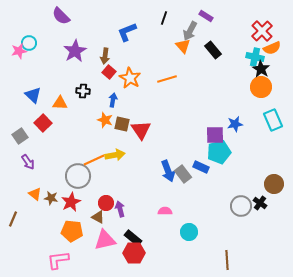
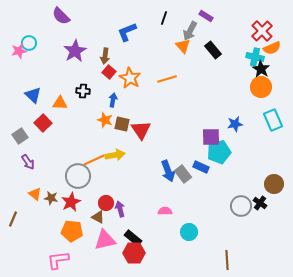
purple square at (215, 135): moved 4 px left, 2 px down
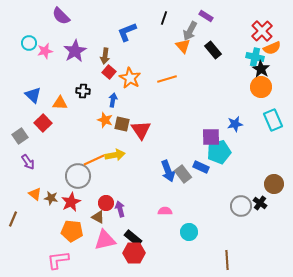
pink star at (19, 51): moved 26 px right
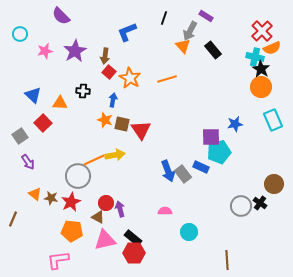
cyan circle at (29, 43): moved 9 px left, 9 px up
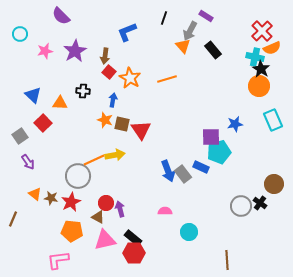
orange circle at (261, 87): moved 2 px left, 1 px up
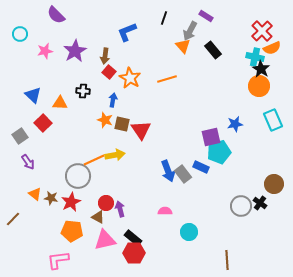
purple semicircle at (61, 16): moved 5 px left, 1 px up
purple square at (211, 137): rotated 12 degrees counterclockwise
brown line at (13, 219): rotated 21 degrees clockwise
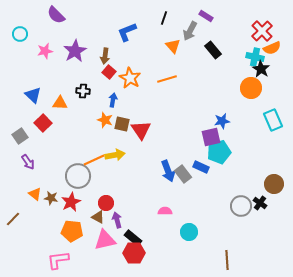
orange triangle at (183, 46): moved 10 px left
orange circle at (259, 86): moved 8 px left, 2 px down
blue star at (235, 124): moved 13 px left, 3 px up
purple arrow at (120, 209): moved 3 px left, 11 px down
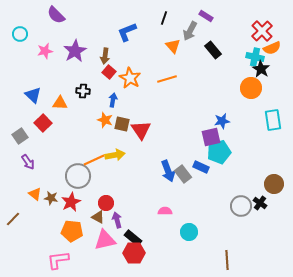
cyan rectangle at (273, 120): rotated 15 degrees clockwise
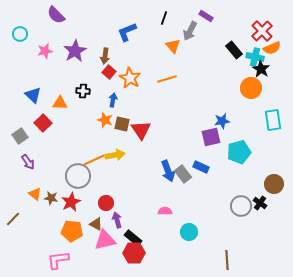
black rectangle at (213, 50): moved 21 px right
cyan pentagon at (219, 152): moved 20 px right
brown triangle at (98, 217): moved 2 px left, 7 px down
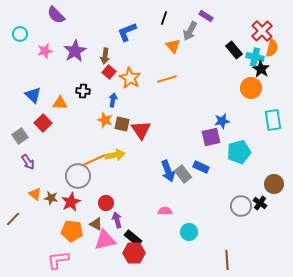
orange semicircle at (272, 48): rotated 54 degrees counterclockwise
